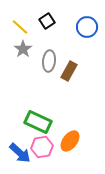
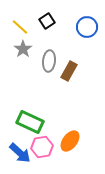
green rectangle: moved 8 px left
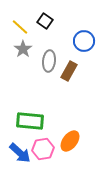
black square: moved 2 px left; rotated 21 degrees counterclockwise
blue circle: moved 3 px left, 14 px down
green rectangle: moved 1 px up; rotated 20 degrees counterclockwise
pink hexagon: moved 1 px right, 2 px down
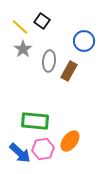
black square: moved 3 px left
green rectangle: moved 5 px right
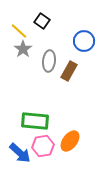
yellow line: moved 1 px left, 4 px down
pink hexagon: moved 3 px up
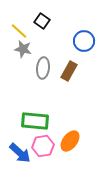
gray star: rotated 24 degrees counterclockwise
gray ellipse: moved 6 px left, 7 px down
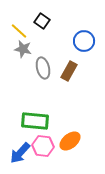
gray ellipse: rotated 20 degrees counterclockwise
orange ellipse: rotated 15 degrees clockwise
pink hexagon: rotated 15 degrees clockwise
blue arrow: rotated 90 degrees clockwise
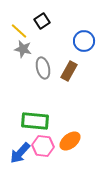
black square: rotated 21 degrees clockwise
